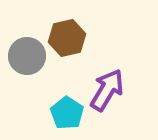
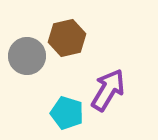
purple arrow: moved 1 px right
cyan pentagon: rotated 16 degrees counterclockwise
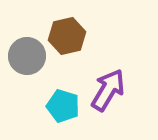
brown hexagon: moved 2 px up
cyan pentagon: moved 4 px left, 7 px up
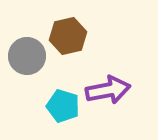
brown hexagon: moved 1 px right
purple arrow: rotated 48 degrees clockwise
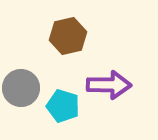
gray circle: moved 6 px left, 32 px down
purple arrow: moved 1 px right, 5 px up; rotated 12 degrees clockwise
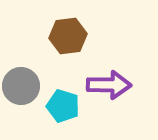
brown hexagon: rotated 6 degrees clockwise
gray circle: moved 2 px up
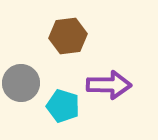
gray circle: moved 3 px up
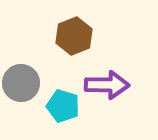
brown hexagon: moved 6 px right; rotated 15 degrees counterclockwise
purple arrow: moved 2 px left
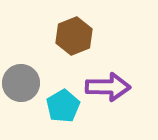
purple arrow: moved 1 px right, 2 px down
cyan pentagon: rotated 24 degrees clockwise
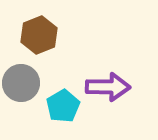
brown hexagon: moved 35 px left, 1 px up
